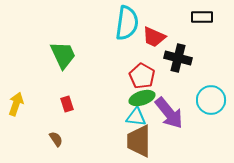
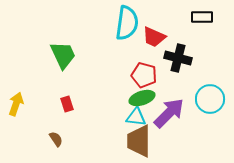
red pentagon: moved 2 px right, 1 px up; rotated 15 degrees counterclockwise
cyan circle: moved 1 px left, 1 px up
purple arrow: rotated 96 degrees counterclockwise
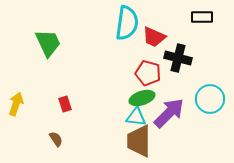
green trapezoid: moved 15 px left, 12 px up
red pentagon: moved 4 px right, 2 px up
red rectangle: moved 2 px left
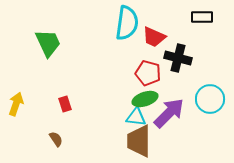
green ellipse: moved 3 px right, 1 px down
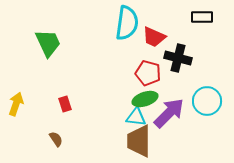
cyan circle: moved 3 px left, 2 px down
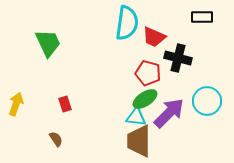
green ellipse: rotated 15 degrees counterclockwise
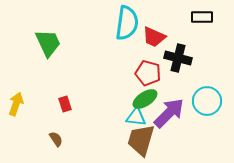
brown trapezoid: moved 2 px right, 1 px up; rotated 16 degrees clockwise
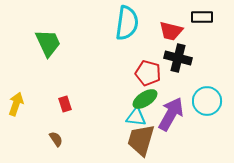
red trapezoid: moved 17 px right, 6 px up; rotated 10 degrees counterclockwise
purple arrow: moved 2 px right, 1 px down; rotated 16 degrees counterclockwise
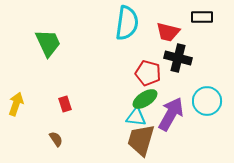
red trapezoid: moved 3 px left, 1 px down
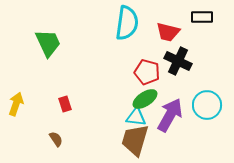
black cross: moved 3 px down; rotated 12 degrees clockwise
red pentagon: moved 1 px left, 1 px up
cyan circle: moved 4 px down
purple arrow: moved 1 px left, 1 px down
brown trapezoid: moved 6 px left
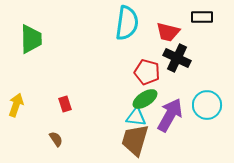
green trapezoid: moved 17 px left, 4 px up; rotated 24 degrees clockwise
black cross: moved 1 px left, 3 px up
yellow arrow: moved 1 px down
